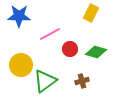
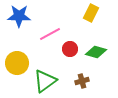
yellow circle: moved 4 px left, 2 px up
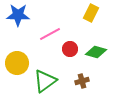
blue star: moved 1 px left, 1 px up
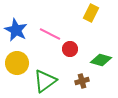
blue star: moved 2 px left, 15 px down; rotated 25 degrees clockwise
pink line: rotated 55 degrees clockwise
green diamond: moved 5 px right, 8 px down
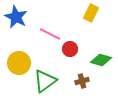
blue star: moved 13 px up
yellow circle: moved 2 px right
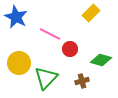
yellow rectangle: rotated 18 degrees clockwise
green triangle: moved 1 px right, 3 px up; rotated 10 degrees counterclockwise
